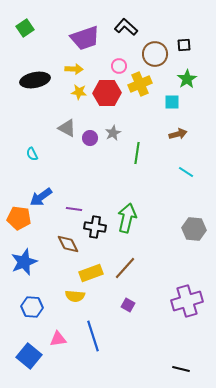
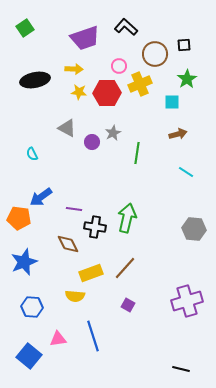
purple circle: moved 2 px right, 4 px down
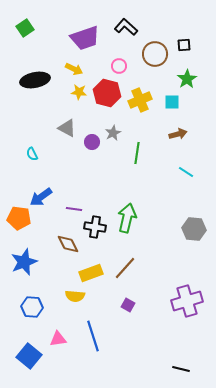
yellow arrow: rotated 24 degrees clockwise
yellow cross: moved 16 px down
red hexagon: rotated 16 degrees clockwise
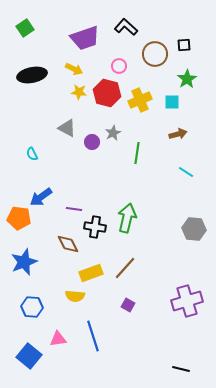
black ellipse: moved 3 px left, 5 px up
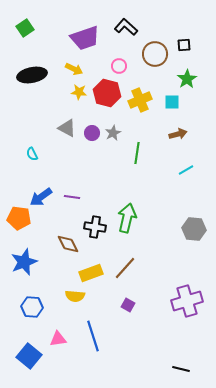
purple circle: moved 9 px up
cyan line: moved 2 px up; rotated 63 degrees counterclockwise
purple line: moved 2 px left, 12 px up
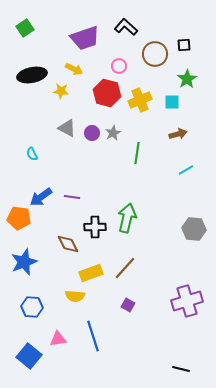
yellow star: moved 18 px left, 1 px up
black cross: rotated 10 degrees counterclockwise
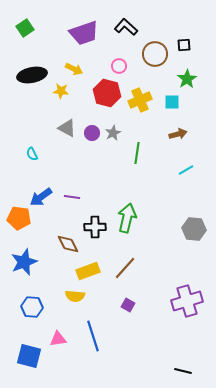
purple trapezoid: moved 1 px left, 5 px up
yellow rectangle: moved 3 px left, 2 px up
blue square: rotated 25 degrees counterclockwise
black line: moved 2 px right, 2 px down
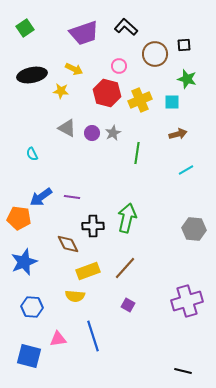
green star: rotated 24 degrees counterclockwise
black cross: moved 2 px left, 1 px up
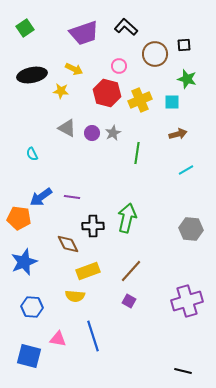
gray hexagon: moved 3 px left
brown line: moved 6 px right, 3 px down
purple square: moved 1 px right, 4 px up
pink triangle: rotated 18 degrees clockwise
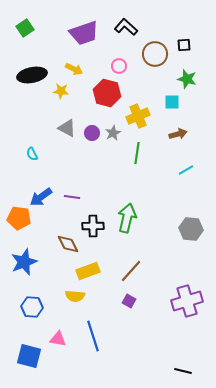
yellow cross: moved 2 px left, 16 px down
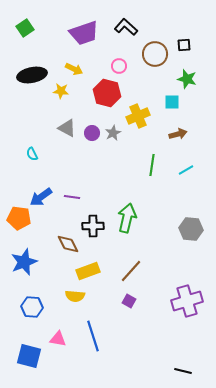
green line: moved 15 px right, 12 px down
